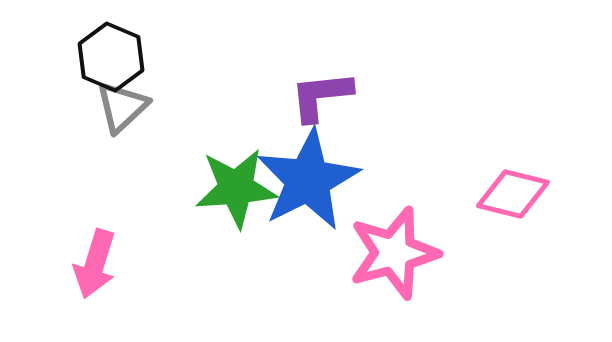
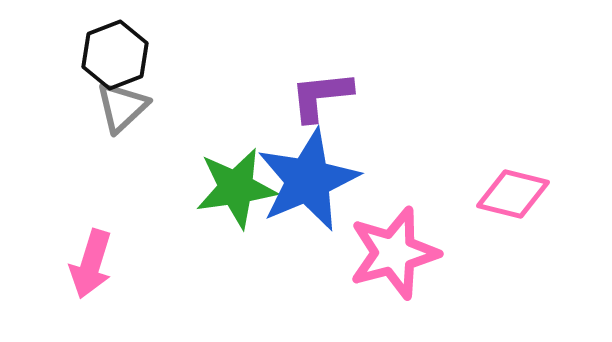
black hexagon: moved 4 px right, 2 px up; rotated 16 degrees clockwise
blue star: rotated 4 degrees clockwise
green star: rotated 4 degrees counterclockwise
pink arrow: moved 4 px left
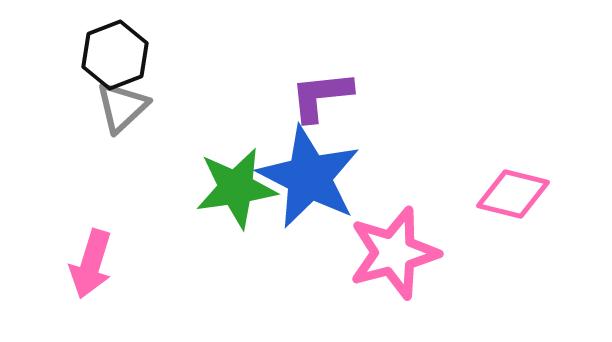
blue star: moved 1 px right, 3 px up; rotated 22 degrees counterclockwise
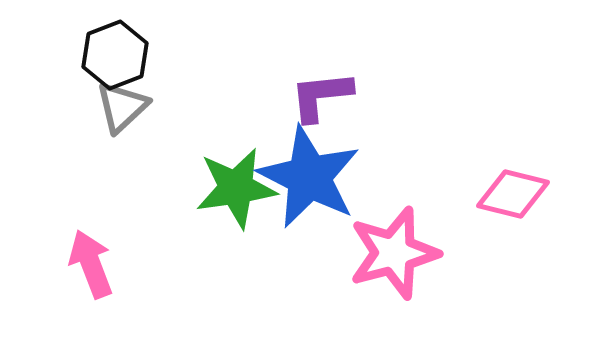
pink arrow: rotated 142 degrees clockwise
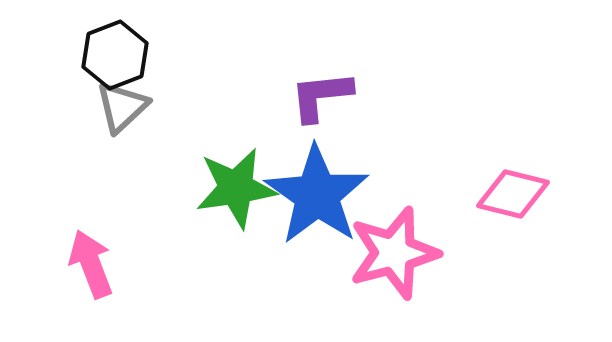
blue star: moved 8 px right, 18 px down; rotated 8 degrees clockwise
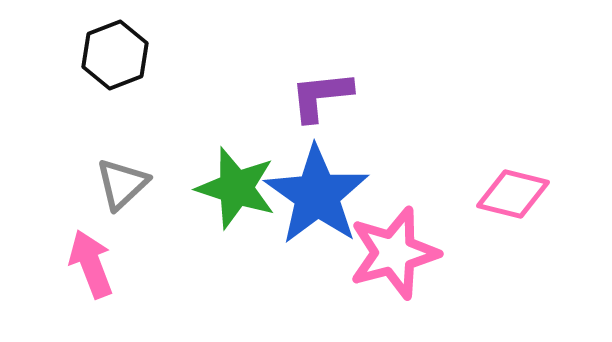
gray triangle: moved 77 px down
green star: rotated 26 degrees clockwise
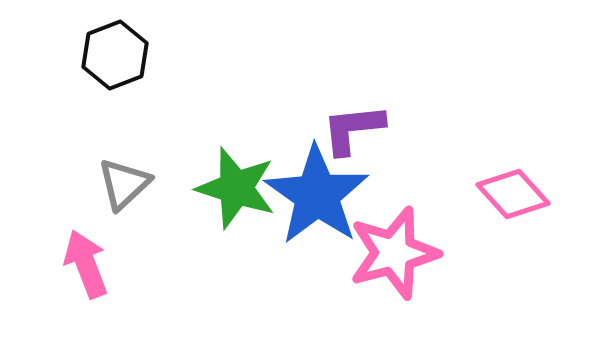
purple L-shape: moved 32 px right, 33 px down
gray triangle: moved 2 px right
pink diamond: rotated 34 degrees clockwise
pink arrow: moved 5 px left
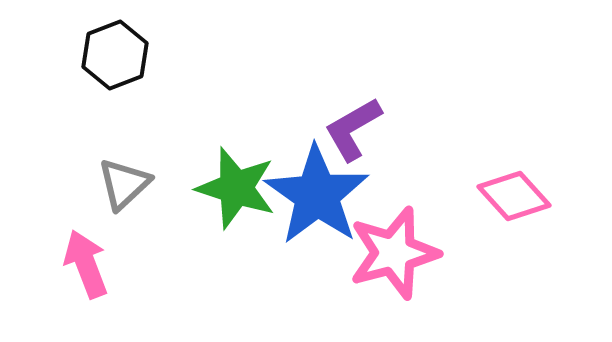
purple L-shape: rotated 24 degrees counterclockwise
pink diamond: moved 1 px right, 2 px down
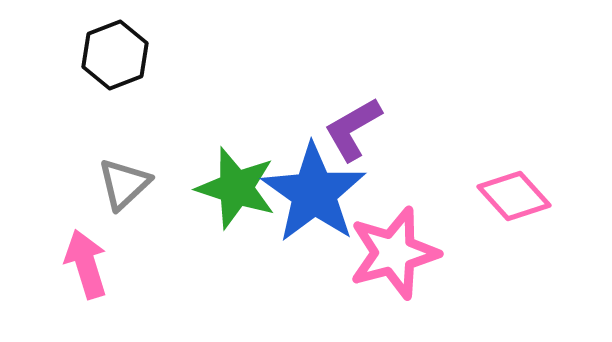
blue star: moved 3 px left, 2 px up
pink arrow: rotated 4 degrees clockwise
